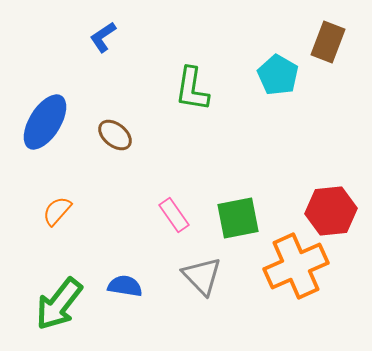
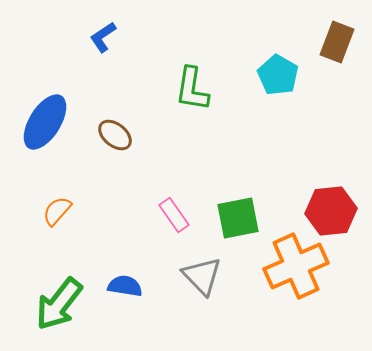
brown rectangle: moved 9 px right
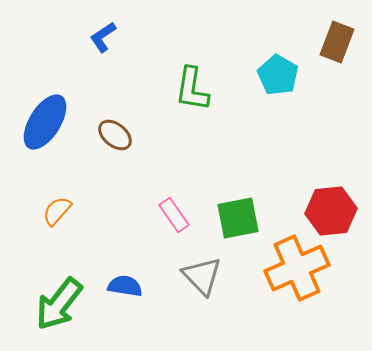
orange cross: moved 1 px right, 2 px down
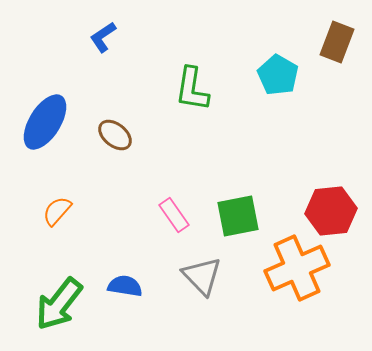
green square: moved 2 px up
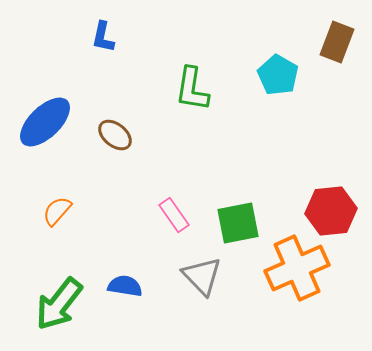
blue L-shape: rotated 44 degrees counterclockwise
blue ellipse: rotated 14 degrees clockwise
green square: moved 7 px down
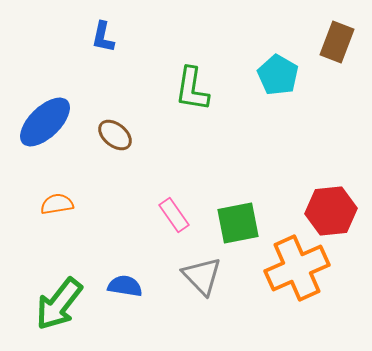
orange semicircle: moved 7 px up; rotated 40 degrees clockwise
